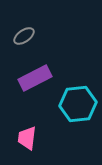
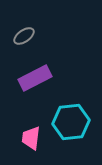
cyan hexagon: moved 7 px left, 18 px down
pink trapezoid: moved 4 px right
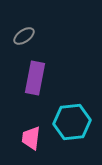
purple rectangle: rotated 52 degrees counterclockwise
cyan hexagon: moved 1 px right
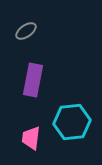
gray ellipse: moved 2 px right, 5 px up
purple rectangle: moved 2 px left, 2 px down
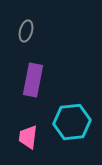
gray ellipse: rotated 40 degrees counterclockwise
pink trapezoid: moved 3 px left, 1 px up
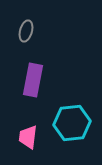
cyan hexagon: moved 1 px down
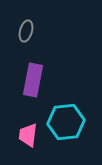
cyan hexagon: moved 6 px left, 1 px up
pink trapezoid: moved 2 px up
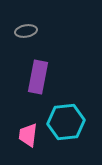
gray ellipse: rotated 65 degrees clockwise
purple rectangle: moved 5 px right, 3 px up
